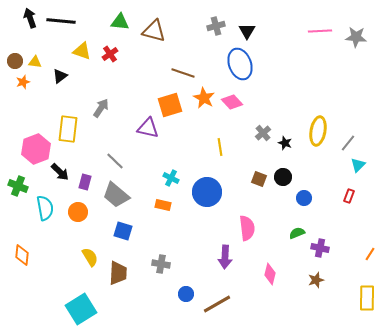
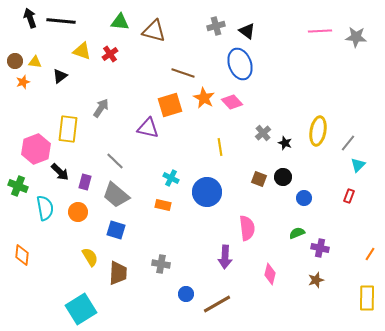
black triangle at (247, 31): rotated 24 degrees counterclockwise
blue square at (123, 231): moved 7 px left, 1 px up
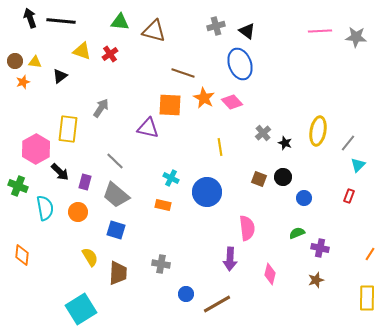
orange square at (170, 105): rotated 20 degrees clockwise
pink hexagon at (36, 149): rotated 8 degrees counterclockwise
purple arrow at (225, 257): moved 5 px right, 2 px down
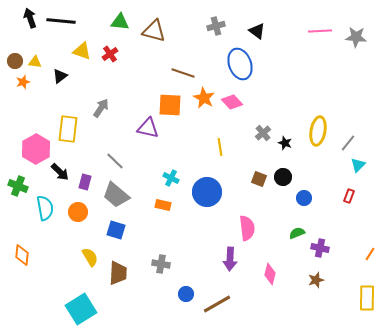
black triangle at (247, 31): moved 10 px right
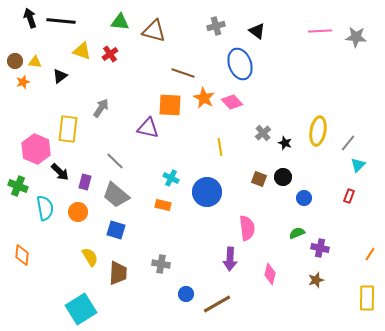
pink hexagon at (36, 149): rotated 8 degrees counterclockwise
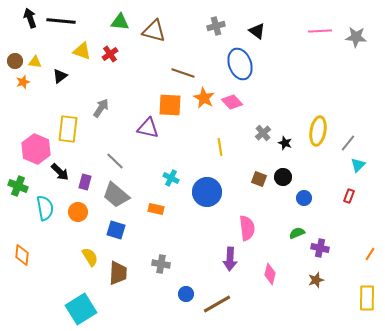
orange rectangle at (163, 205): moved 7 px left, 4 px down
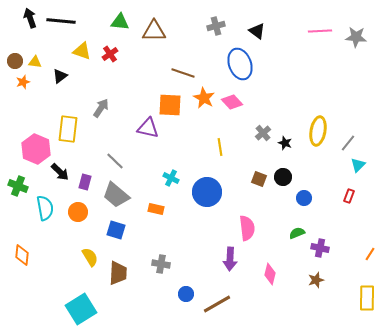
brown triangle at (154, 31): rotated 15 degrees counterclockwise
